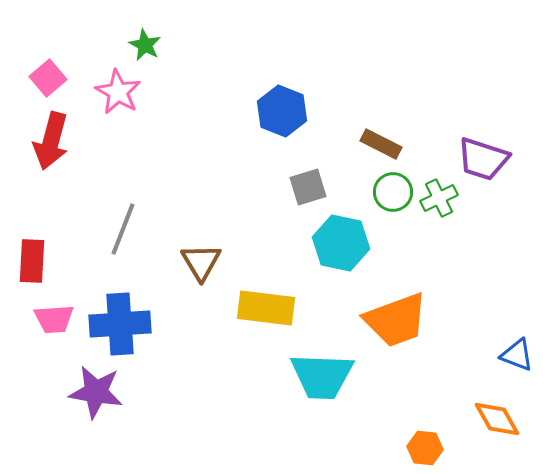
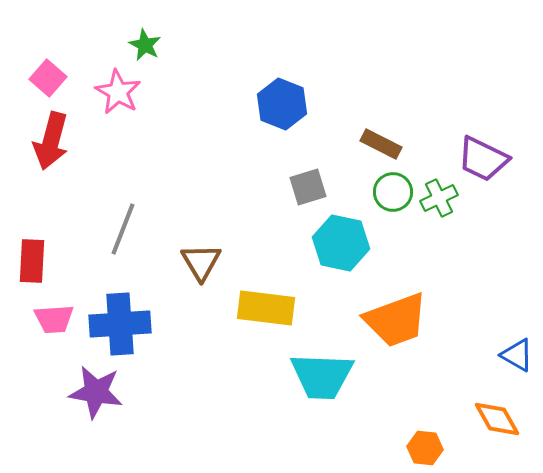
pink square: rotated 9 degrees counterclockwise
blue hexagon: moved 7 px up
purple trapezoid: rotated 8 degrees clockwise
blue triangle: rotated 9 degrees clockwise
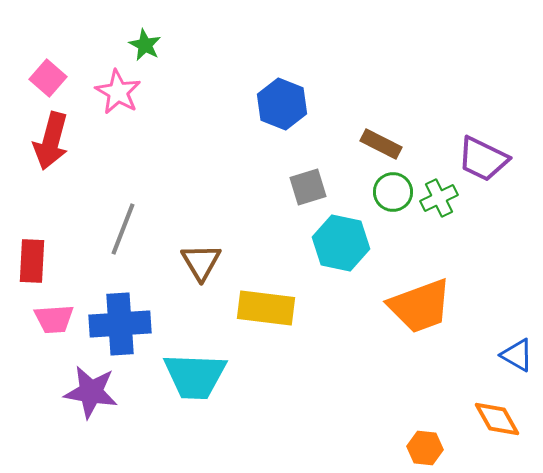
orange trapezoid: moved 24 px right, 14 px up
cyan trapezoid: moved 127 px left
purple star: moved 5 px left
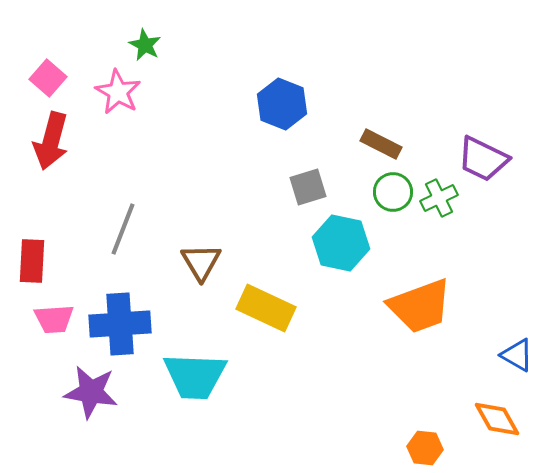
yellow rectangle: rotated 18 degrees clockwise
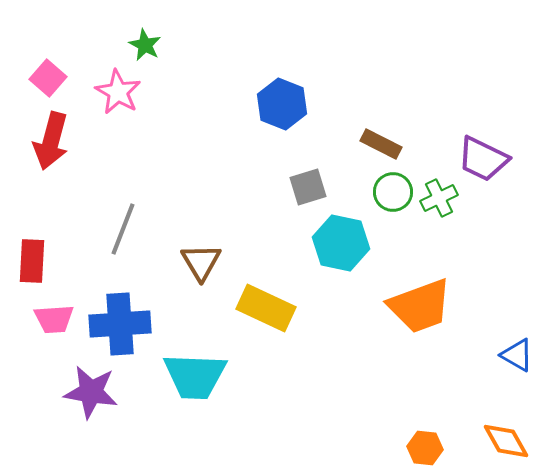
orange diamond: moved 9 px right, 22 px down
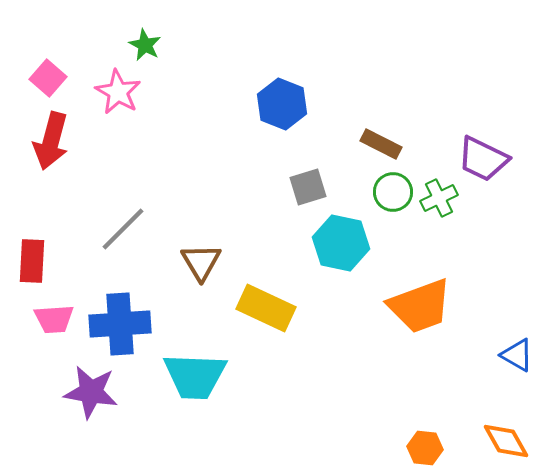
gray line: rotated 24 degrees clockwise
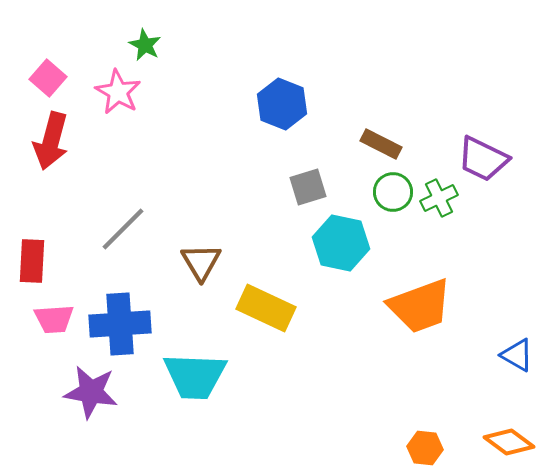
orange diamond: moved 3 px right, 1 px down; rotated 24 degrees counterclockwise
